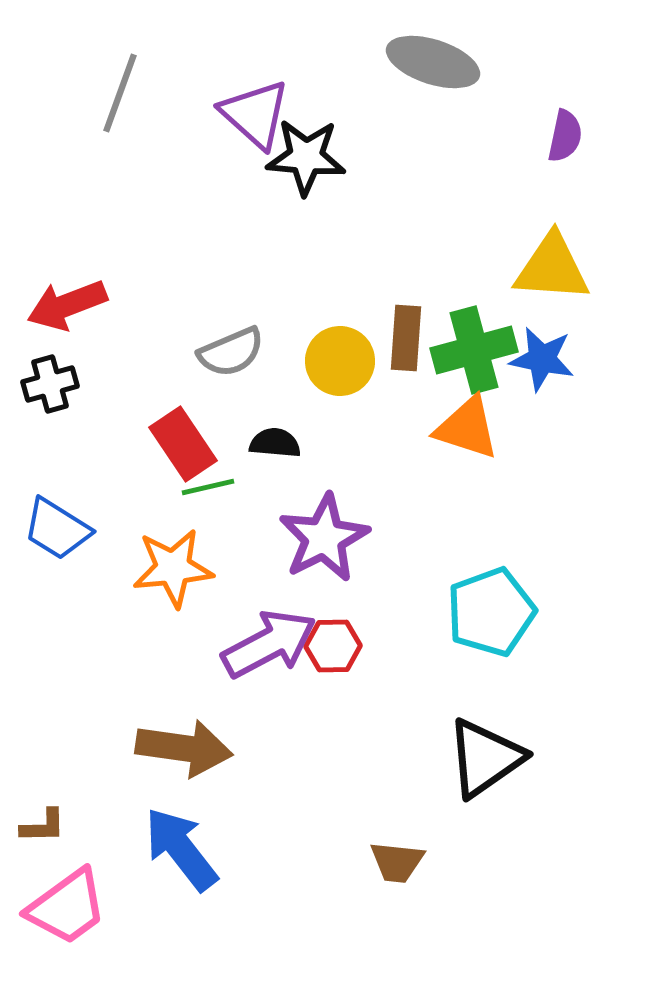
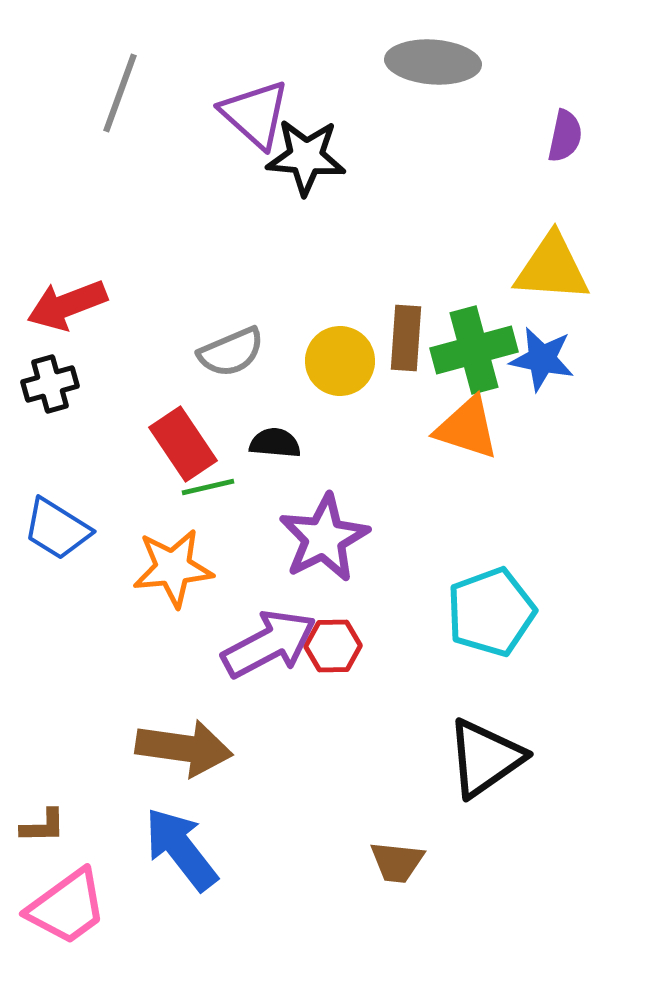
gray ellipse: rotated 14 degrees counterclockwise
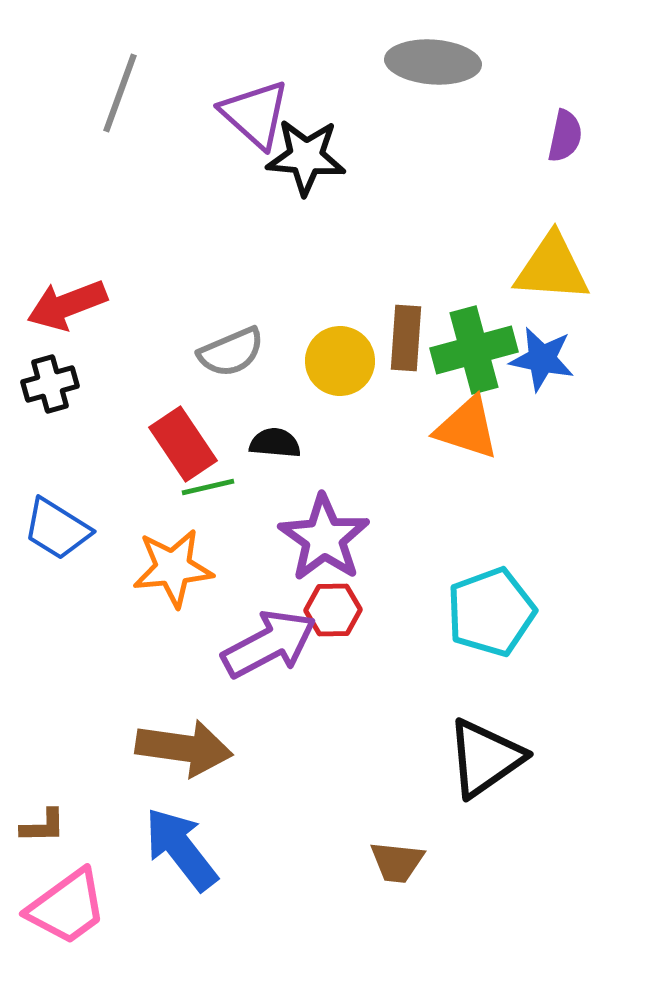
purple star: rotated 10 degrees counterclockwise
red hexagon: moved 36 px up
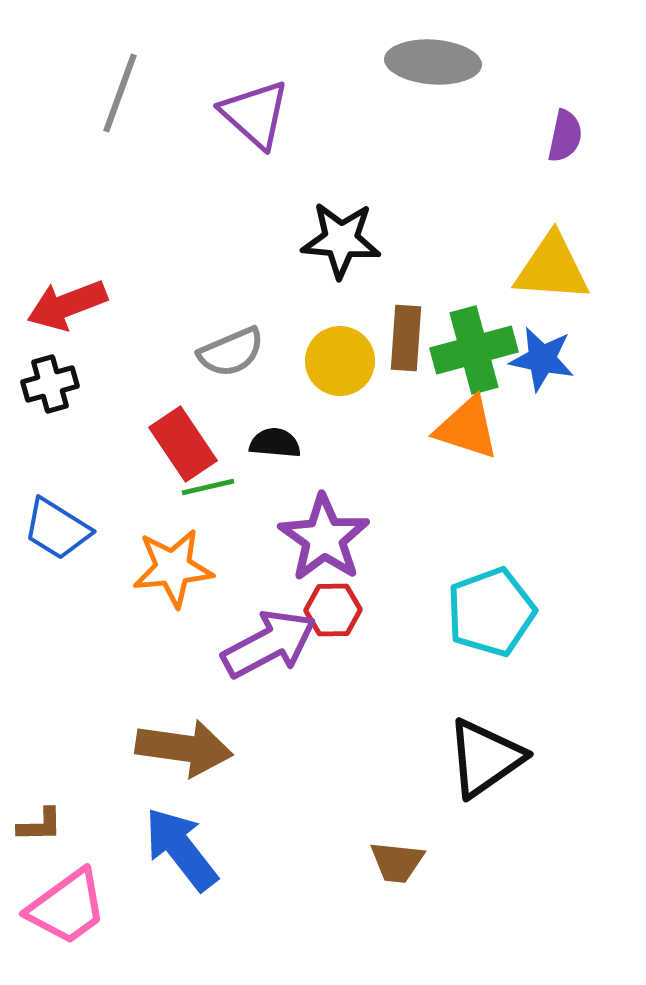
black star: moved 35 px right, 83 px down
brown L-shape: moved 3 px left, 1 px up
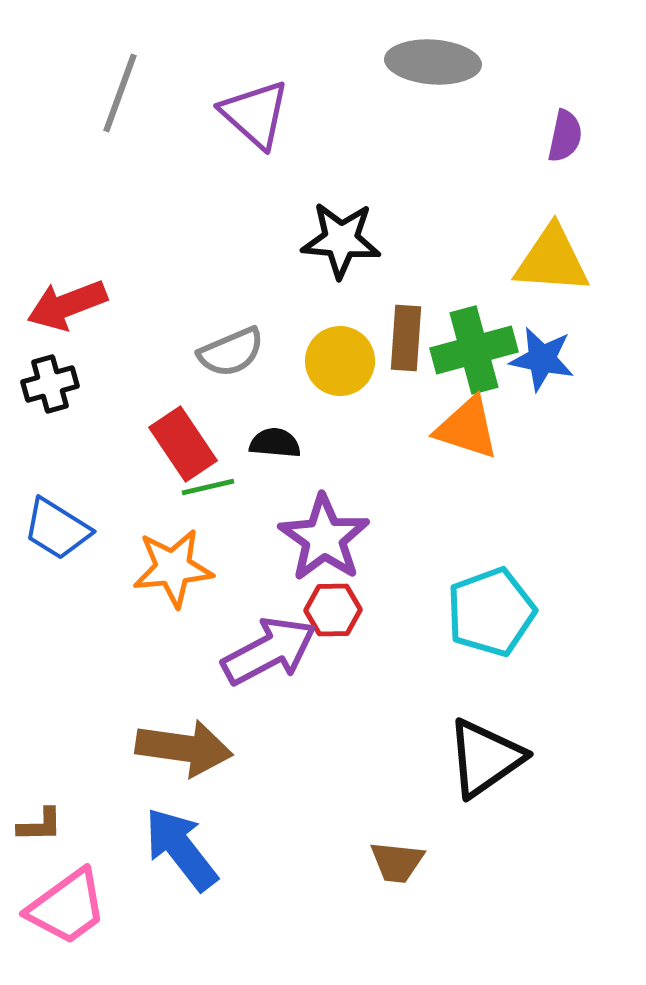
yellow triangle: moved 8 px up
purple arrow: moved 7 px down
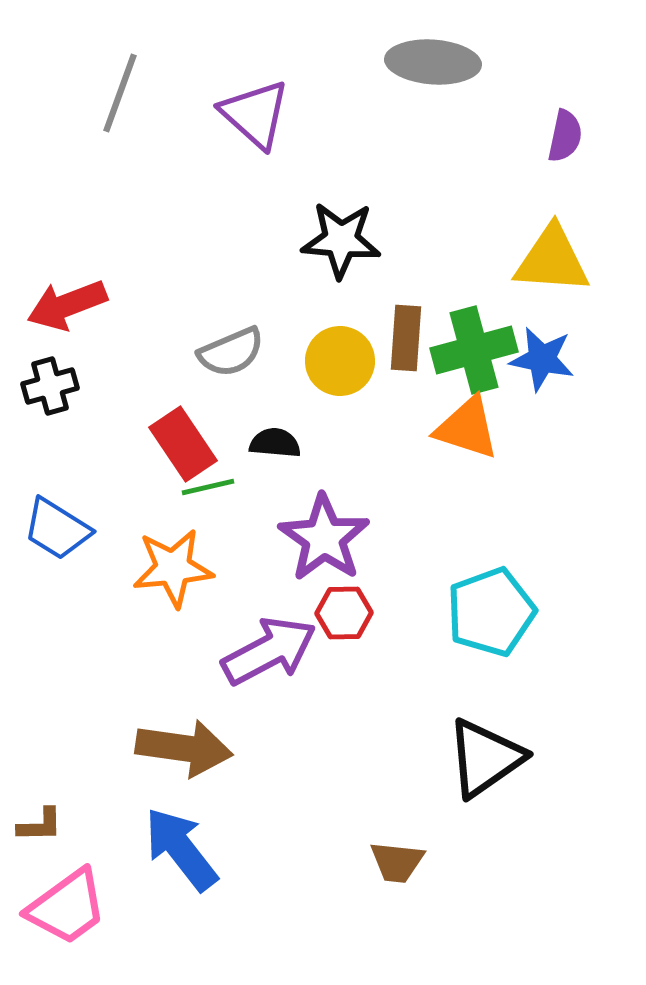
black cross: moved 2 px down
red hexagon: moved 11 px right, 3 px down
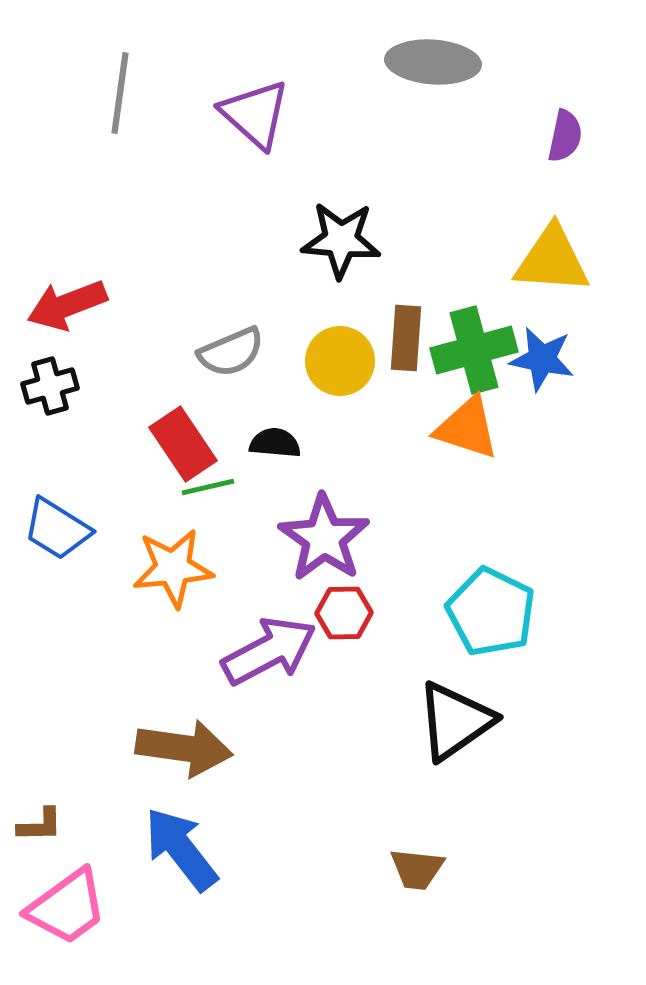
gray line: rotated 12 degrees counterclockwise
cyan pentagon: rotated 26 degrees counterclockwise
black triangle: moved 30 px left, 37 px up
brown trapezoid: moved 20 px right, 7 px down
